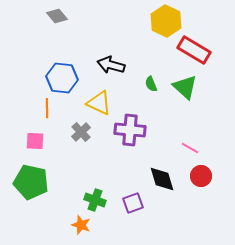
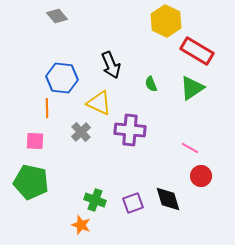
red rectangle: moved 3 px right, 1 px down
black arrow: rotated 128 degrees counterclockwise
green triangle: moved 7 px right, 1 px down; rotated 44 degrees clockwise
black diamond: moved 6 px right, 20 px down
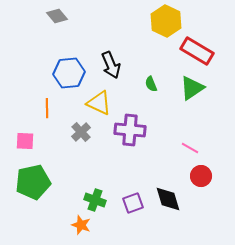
blue hexagon: moved 7 px right, 5 px up; rotated 12 degrees counterclockwise
pink square: moved 10 px left
green pentagon: moved 2 px right; rotated 24 degrees counterclockwise
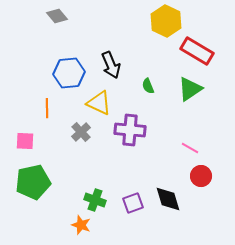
green semicircle: moved 3 px left, 2 px down
green triangle: moved 2 px left, 1 px down
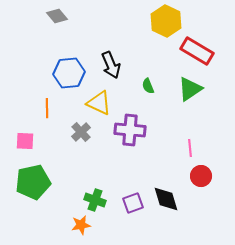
pink line: rotated 54 degrees clockwise
black diamond: moved 2 px left
orange star: rotated 30 degrees counterclockwise
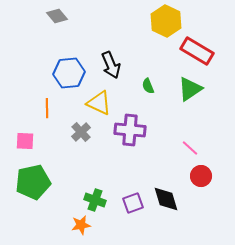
pink line: rotated 42 degrees counterclockwise
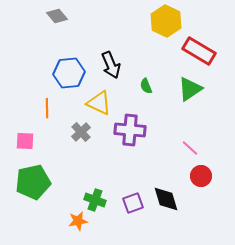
red rectangle: moved 2 px right
green semicircle: moved 2 px left
orange star: moved 3 px left, 4 px up
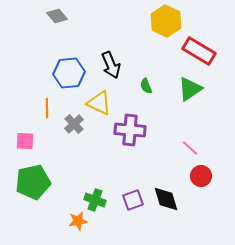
gray cross: moved 7 px left, 8 px up
purple square: moved 3 px up
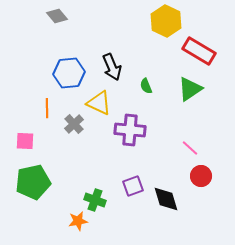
black arrow: moved 1 px right, 2 px down
purple square: moved 14 px up
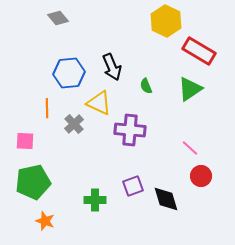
gray diamond: moved 1 px right, 2 px down
green cross: rotated 20 degrees counterclockwise
orange star: moved 33 px left; rotated 30 degrees clockwise
